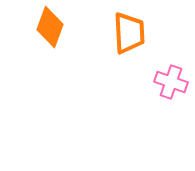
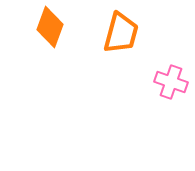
orange trapezoid: moved 8 px left; rotated 18 degrees clockwise
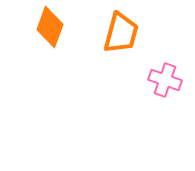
pink cross: moved 6 px left, 2 px up
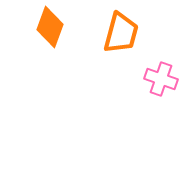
pink cross: moved 4 px left, 1 px up
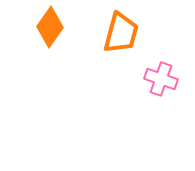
orange diamond: rotated 15 degrees clockwise
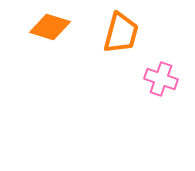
orange diamond: rotated 72 degrees clockwise
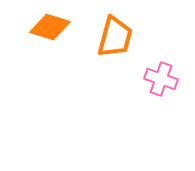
orange trapezoid: moved 6 px left, 4 px down
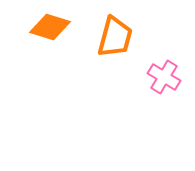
pink cross: moved 3 px right, 2 px up; rotated 12 degrees clockwise
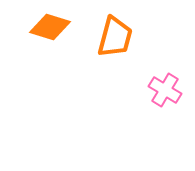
pink cross: moved 1 px right, 13 px down
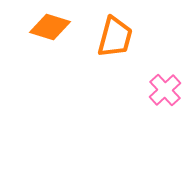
pink cross: rotated 16 degrees clockwise
